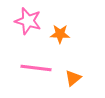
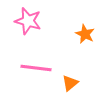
orange star: moved 25 px right; rotated 24 degrees clockwise
orange triangle: moved 3 px left, 5 px down
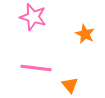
pink star: moved 5 px right, 4 px up
orange triangle: moved 2 px down; rotated 30 degrees counterclockwise
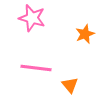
pink star: moved 1 px left, 1 px down
orange star: rotated 24 degrees clockwise
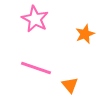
pink star: moved 3 px right, 1 px down; rotated 12 degrees clockwise
pink line: rotated 12 degrees clockwise
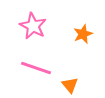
pink star: moved 2 px left, 7 px down
orange star: moved 2 px left
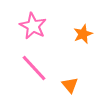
pink line: moved 2 px left; rotated 28 degrees clockwise
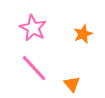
pink star: moved 2 px down
orange triangle: moved 2 px right, 1 px up
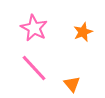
pink star: moved 1 px right
orange star: moved 2 px up
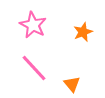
pink star: moved 1 px left, 3 px up
